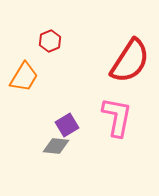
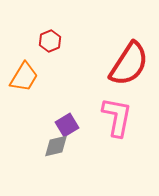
red semicircle: moved 1 px left, 3 px down
gray diamond: rotated 20 degrees counterclockwise
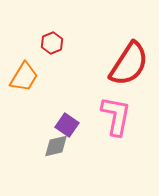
red hexagon: moved 2 px right, 2 px down
pink L-shape: moved 1 px left, 1 px up
purple square: rotated 25 degrees counterclockwise
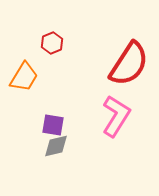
pink L-shape: rotated 21 degrees clockwise
purple square: moved 14 px left; rotated 25 degrees counterclockwise
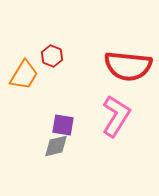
red hexagon: moved 13 px down; rotated 15 degrees counterclockwise
red semicircle: moved 1 px left, 2 px down; rotated 63 degrees clockwise
orange trapezoid: moved 2 px up
purple square: moved 10 px right
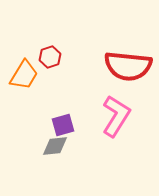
red hexagon: moved 2 px left, 1 px down; rotated 20 degrees clockwise
purple square: rotated 25 degrees counterclockwise
gray diamond: moved 1 px left; rotated 8 degrees clockwise
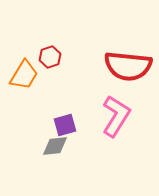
purple square: moved 2 px right
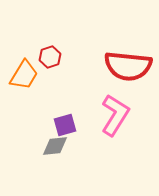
pink L-shape: moved 1 px left, 1 px up
